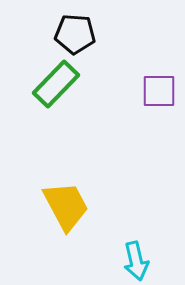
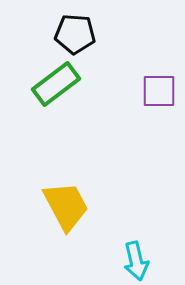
green rectangle: rotated 9 degrees clockwise
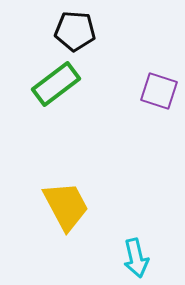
black pentagon: moved 3 px up
purple square: rotated 18 degrees clockwise
cyan arrow: moved 3 px up
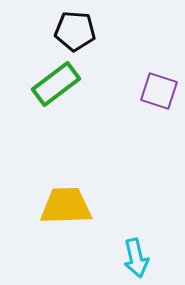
yellow trapezoid: rotated 64 degrees counterclockwise
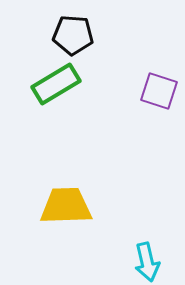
black pentagon: moved 2 px left, 4 px down
green rectangle: rotated 6 degrees clockwise
cyan arrow: moved 11 px right, 4 px down
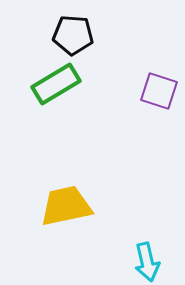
yellow trapezoid: rotated 10 degrees counterclockwise
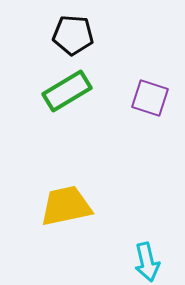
green rectangle: moved 11 px right, 7 px down
purple square: moved 9 px left, 7 px down
